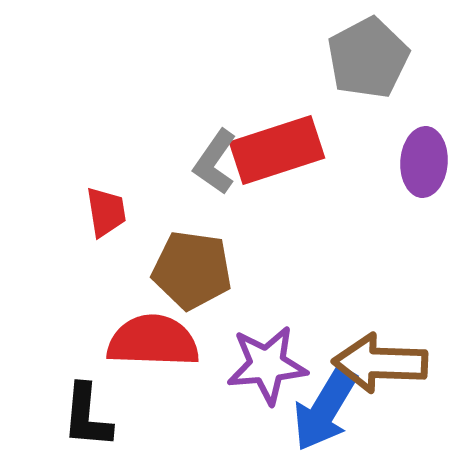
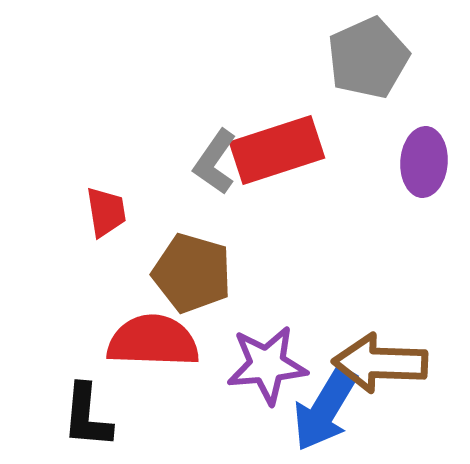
gray pentagon: rotated 4 degrees clockwise
brown pentagon: moved 3 px down; rotated 8 degrees clockwise
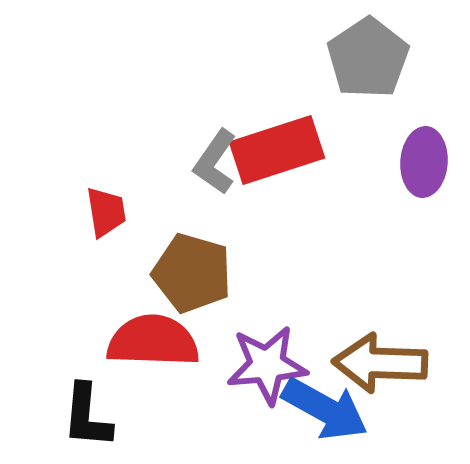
gray pentagon: rotated 10 degrees counterclockwise
blue arrow: rotated 92 degrees counterclockwise
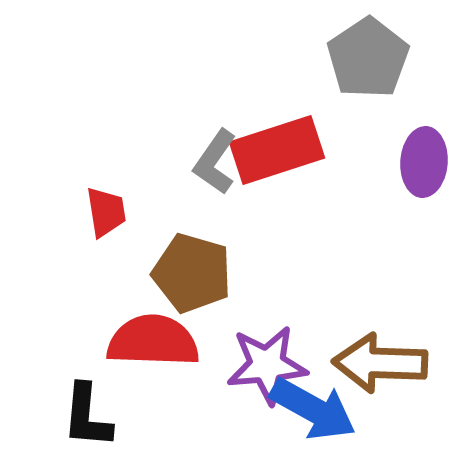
blue arrow: moved 12 px left
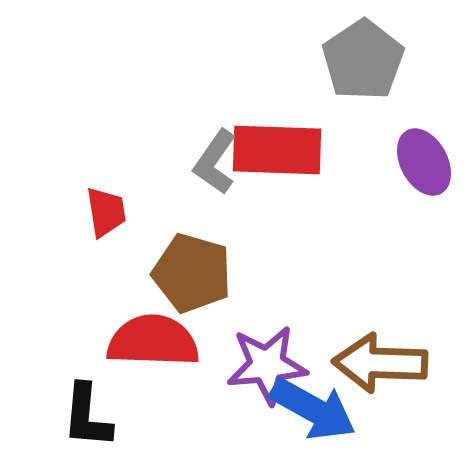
gray pentagon: moved 5 px left, 2 px down
red rectangle: rotated 20 degrees clockwise
purple ellipse: rotated 32 degrees counterclockwise
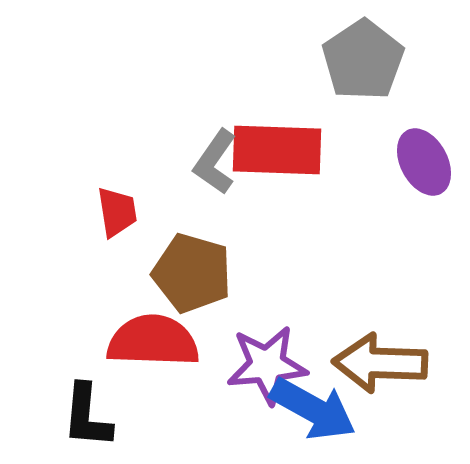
red trapezoid: moved 11 px right
